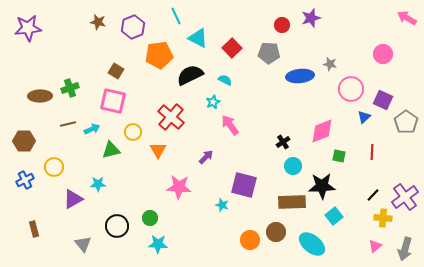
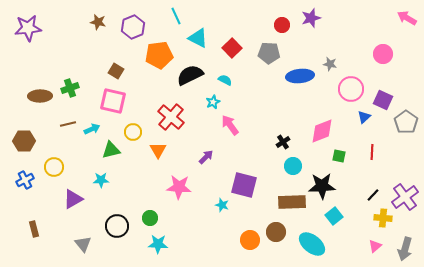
cyan star at (98, 184): moved 3 px right, 4 px up
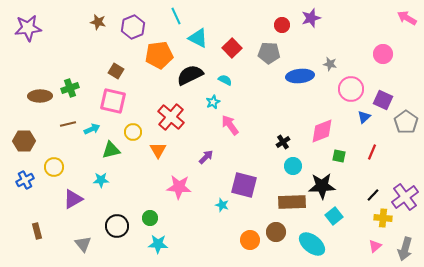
red line at (372, 152): rotated 21 degrees clockwise
brown rectangle at (34, 229): moved 3 px right, 2 px down
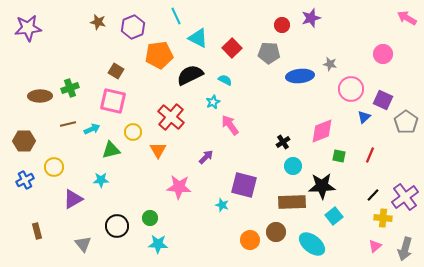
red line at (372, 152): moved 2 px left, 3 px down
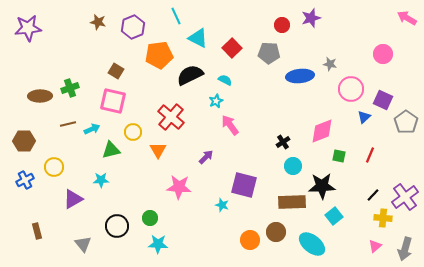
cyan star at (213, 102): moved 3 px right, 1 px up
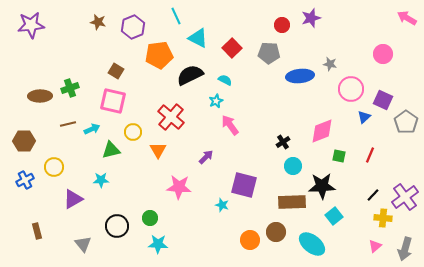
purple star at (28, 28): moved 3 px right, 3 px up
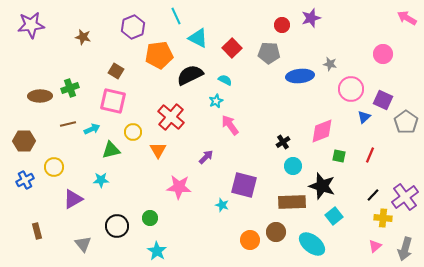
brown star at (98, 22): moved 15 px left, 15 px down
black star at (322, 186): rotated 20 degrees clockwise
cyan star at (158, 244): moved 1 px left, 7 px down; rotated 30 degrees clockwise
